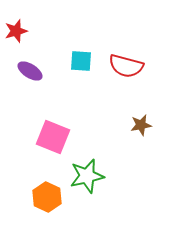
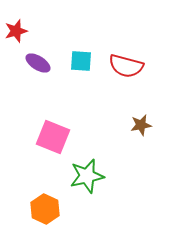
purple ellipse: moved 8 px right, 8 px up
orange hexagon: moved 2 px left, 12 px down
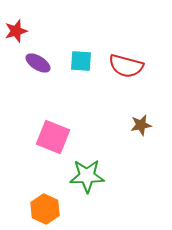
green star: rotated 12 degrees clockwise
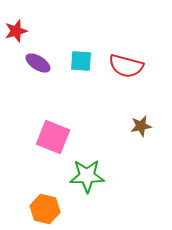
brown star: moved 1 px down
orange hexagon: rotated 12 degrees counterclockwise
